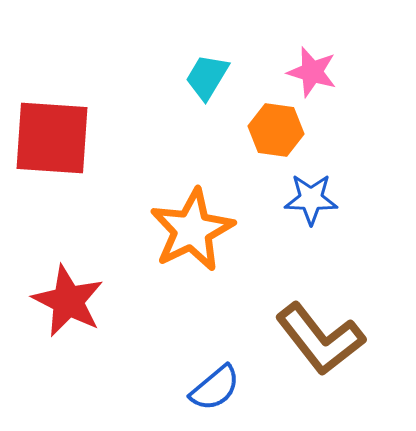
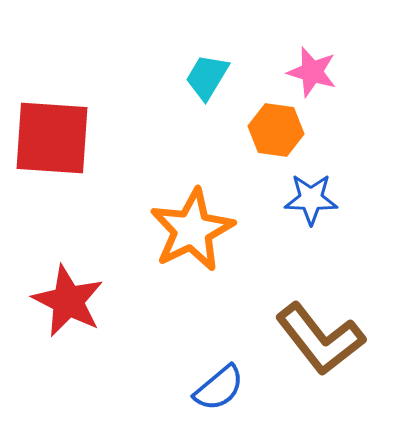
blue semicircle: moved 4 px right
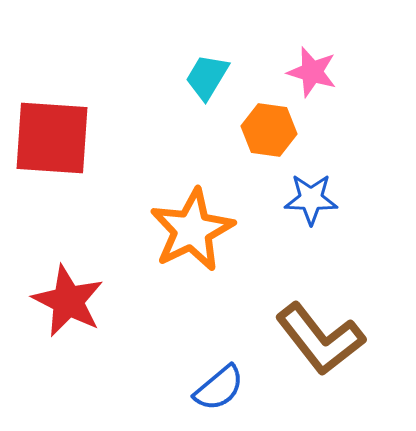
orange hexagon: moved 7 px left
